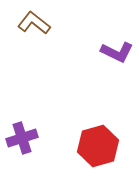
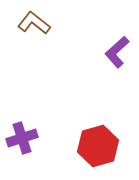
purple L-shape: rotated 112 degrees clockwise
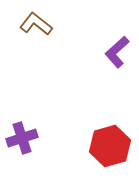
brown L-shape: moved 2 px right, 1 px down
red hexagon: moved 12 px right
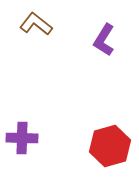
purple L-shape: moved 13 px left, 12 px up; rotated 16 degrees counterclockwise
purple cross: rotated 20 degrees clockwise
